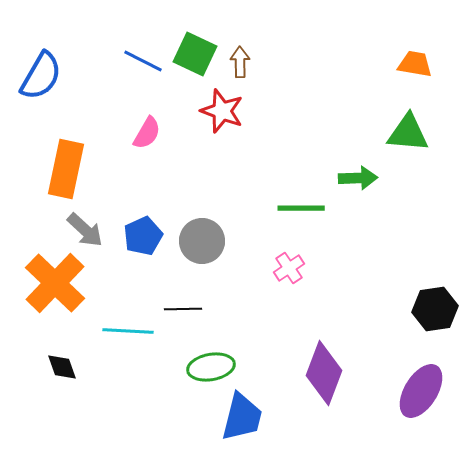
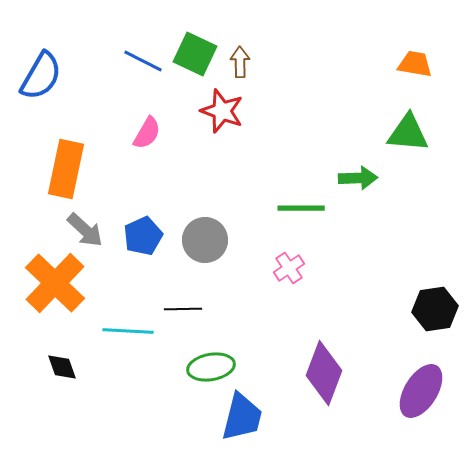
gray circle: moved 3 px right, 1 px up
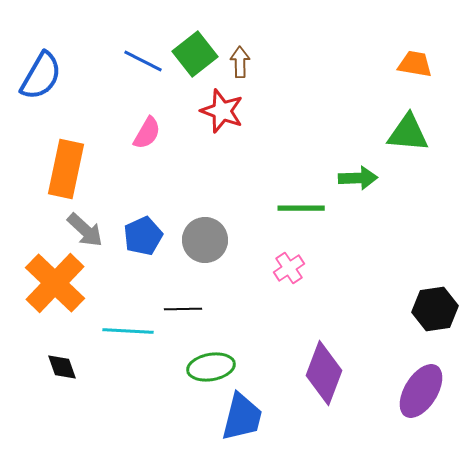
green square: rotated 27 degrees clockwise
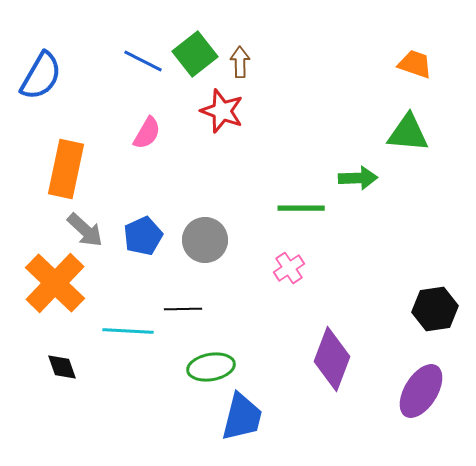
orange trapezoid: rotated 9 degrees clockwise
purple diamond: moved 8 px right, 14 px up
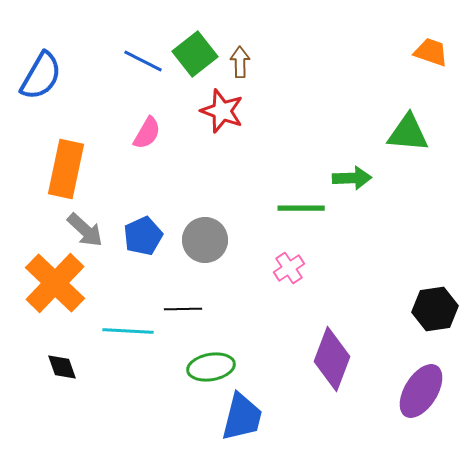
orange trapezoid: moved 16 px right, 12 px up
green arrow: moved 6 px left
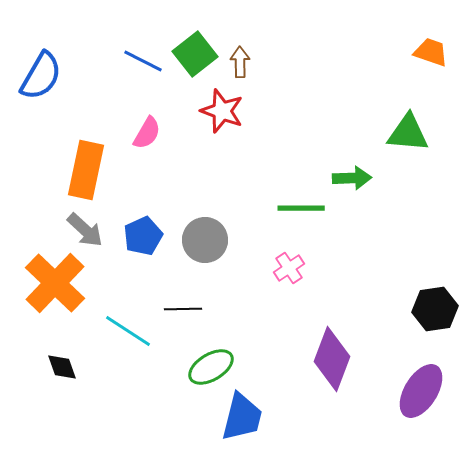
orange rectangle: moved 20 px right, 1 px down
cyan line: rotated 30 degrees clockwise
green ellipse: rotated 21 degrees counterclockwise
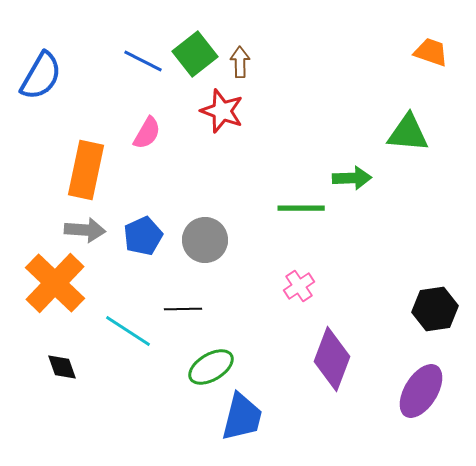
gray arrow: rotated 39 degrees counterclockwise
pink cross: moved 10 px right, 18 px down
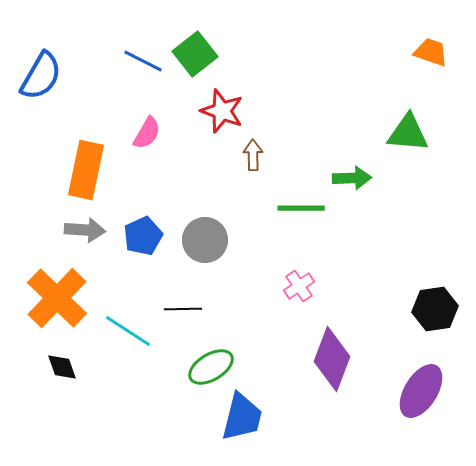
brown arrow: moved 13 px right, 93 px down
orange cross: moved 2 px right, 15 px down
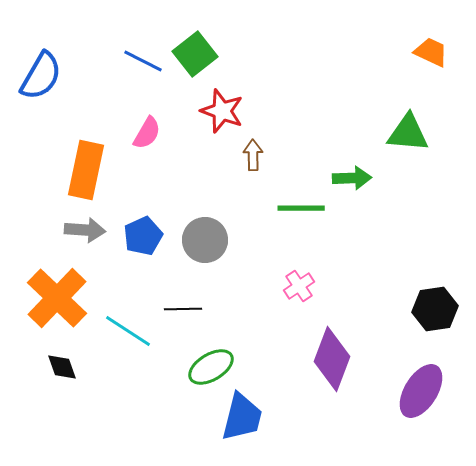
orange trapezoid: rotated 6 degrees clockwise
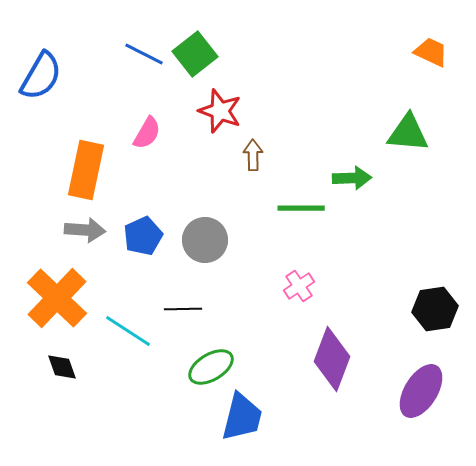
blue line: moved 1 px right, 7 px up
red star: moved 2 px left
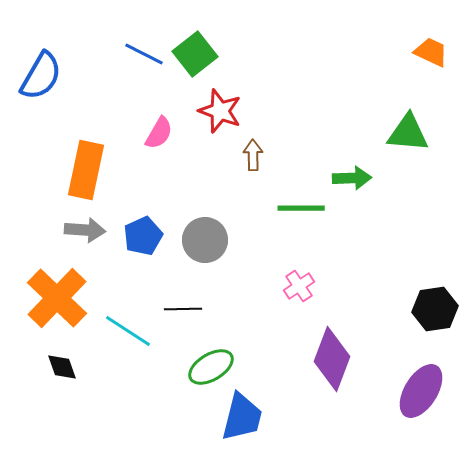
pink semicircle: moved 12 px right
